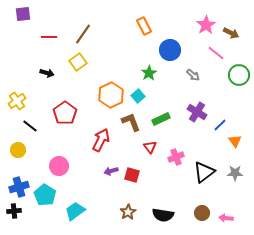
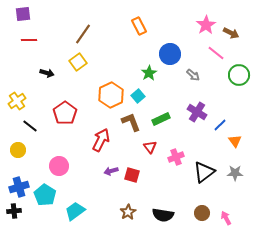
orange rectangle: moved 5 px left
red line: moved 20 px left, 3 px down
blue circle: moved 4 px down
pink arrow: rotated 56 degrees clockwise
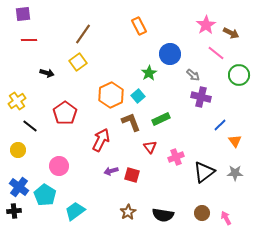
purple cross: moved 4 px right, 15 px up; rotated 18 degrees counterclockwise
blue cross: rotated 36 degrees counterclockwise
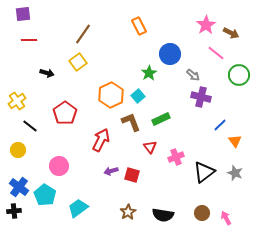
gray star: rotated 21 degrees clockwise
cyan trapezoid: moved 3 px right, 3 px up
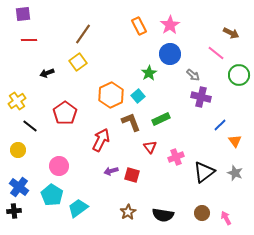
pink star: moved 36 px left
black arrow: rotated 144 degrees clockwise
cyan pentagon: moved 7 px right
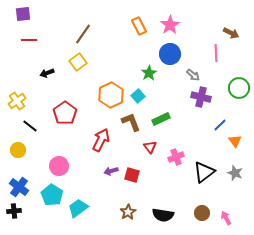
pink line: rotated 48 degrees clockwise
green circle: moved 13 px down
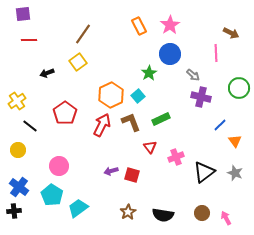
red arrow: moved 1 px right, 15 px up
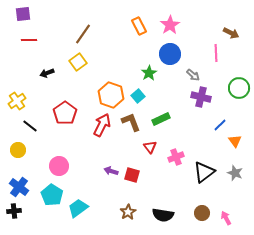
orange hexagon: rotated 15 degrees counterclockwise
purple arrow: rotated 32 degrees clockwise
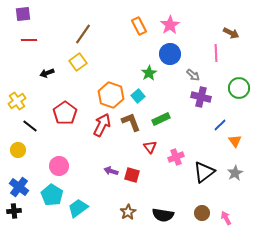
gray star: rotated 21 degrees clockwise
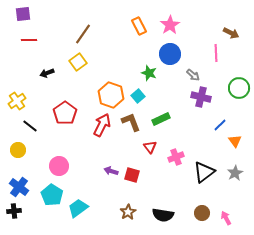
green star: rotated 21 degrees counterclockwise
